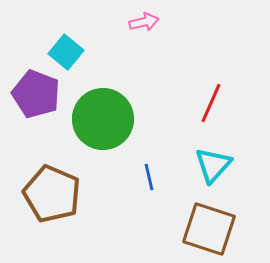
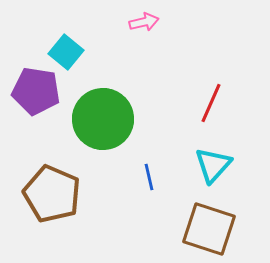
purple pentagon: moved 3 px up; rotated 12 degrees counterclockwise
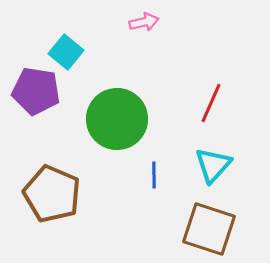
green circle: moved 14 px right
blue line: moved 5 px right, 2 px up; rotated 12 degrees clockwise
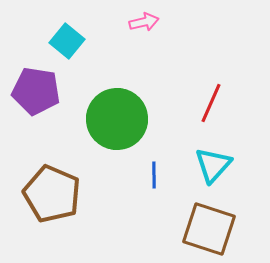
cyan square: moved 1 px right, 11 px up
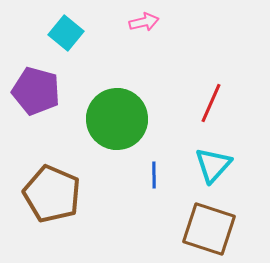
cyan square: moved 1 px left, 8 px up
purple pentagon: rotated 6 degrees clockwise
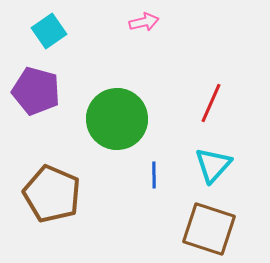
cyan square: moved 17 px left, 2 px up; rotated 16 degrees clockwise
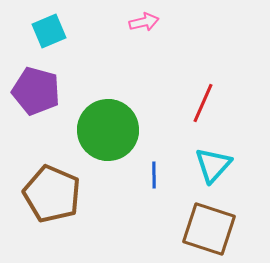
cyan square: rotated 12 degrees clockwise
red line: moved 8 px left
green circle: moved 9 px left, 11 px down
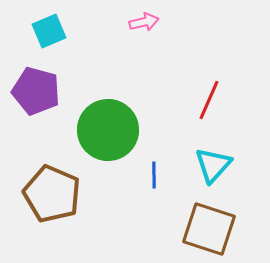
red line: moved 6 px right, 3 px up
